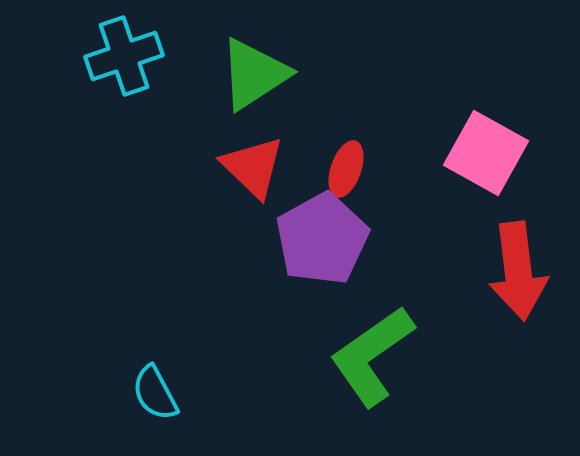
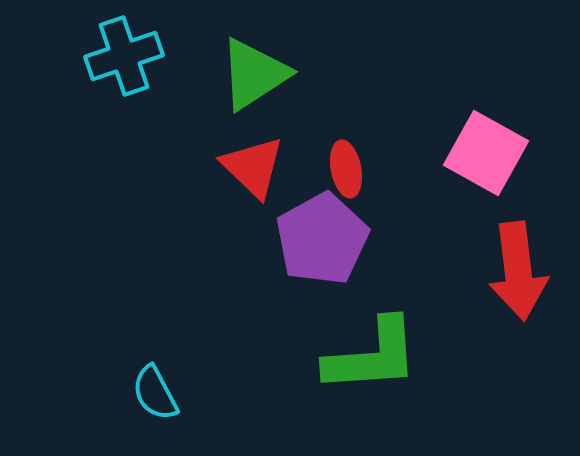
red ellipse: rotated 30 degrees counterclockwise
green L-shape: rotated 149 degrees counterclockwise
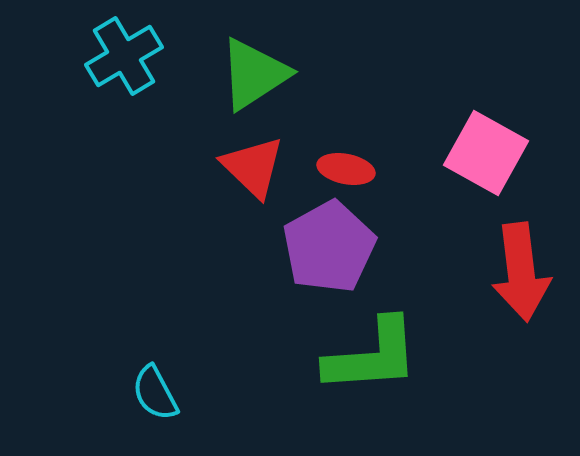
cyan cross: rotated 12 degrees counterclockwise
red ellipse: rotated 68 degrees counterclockwise
purple pentagon: moved 7 px right, 8 px down
red arrow: moved 3 px right, 1 px down
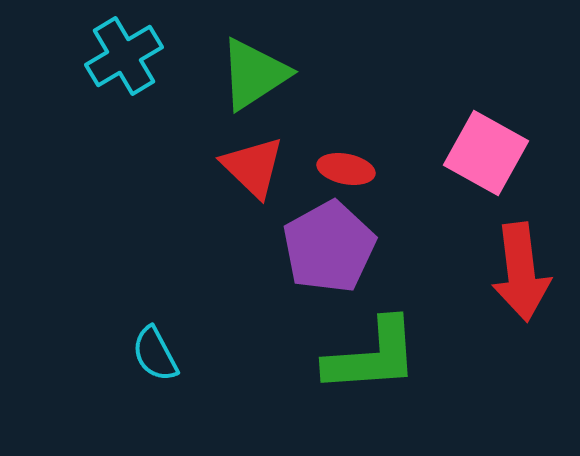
cyan semicircle: moved 39 px up
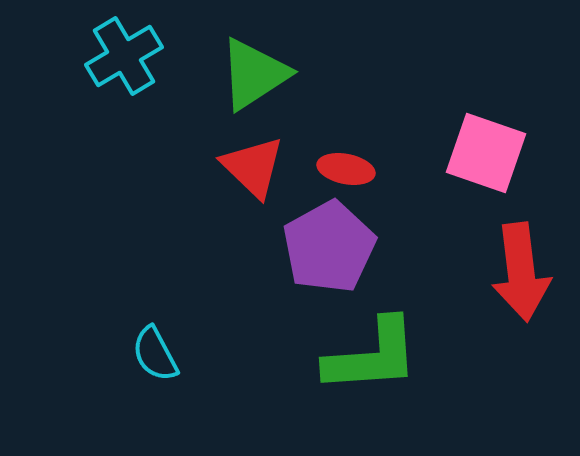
pink square: rotated 10 degrees counterclockwise
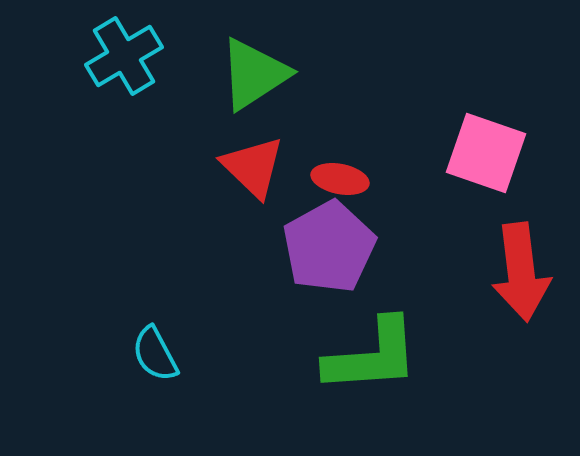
red ellipse: moved 6 px left, 10 px down
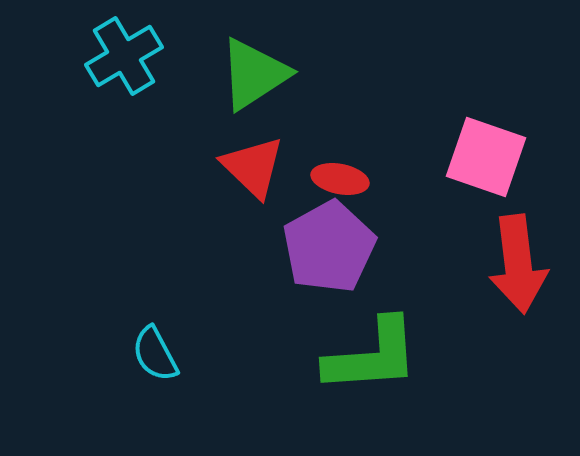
pink square: moved 4 px down
red arrow: moved 3 px left, 8 px up
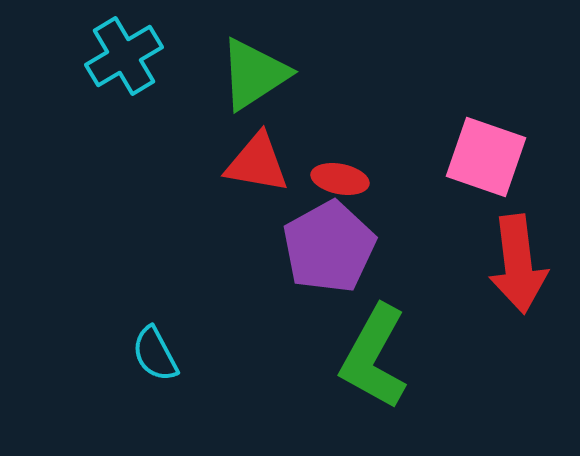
red triangle: moved 4 px right, 4 px up; rotated 34 degrees counterclockwise
green L-shape: moved 2 px right, 1 px down; rotated 123 degrees clockwise
